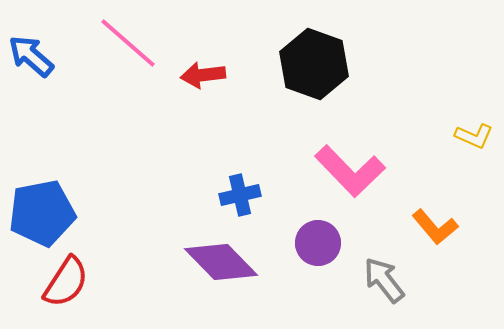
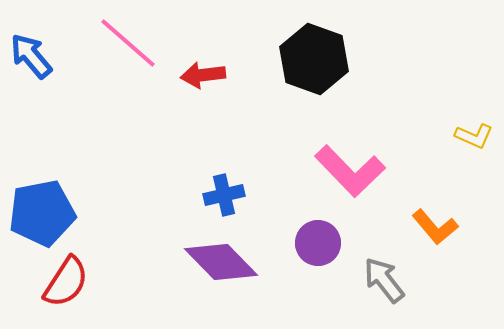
blue arrow: rotated 9 degrees clockwise
black hexagon: moved 5 px up
blue cross: moved 16 px left
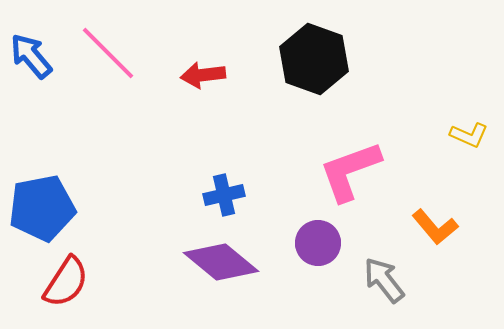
pink line: moved 20 px left, 10 px down; rotated 4 degrees clockwise
yellow L-shape: moved 5 px left, 1 px up
pink L-shape: rotated 114 degrees clockwise
blue pentagon: moved 5 px up
purple diamond: rotated 6 degrees counterclockwise
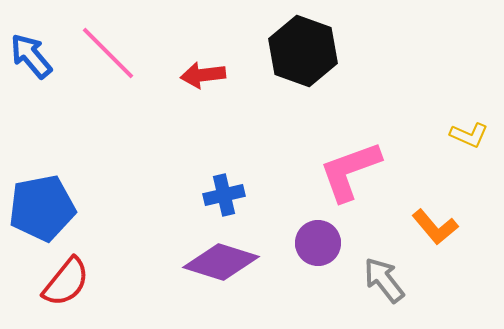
black hexagon: moved 11 px left, 8 px up
purple diamond: rotated 22 degrees counterclockwise
red semicircle: rotated 6 degrees clockwise
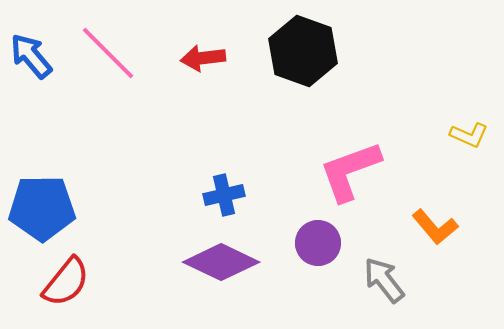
red arrow: moved 17 px up
blue pentagon: rotated 10 degrees clockwise
purple diamond: rotated 8 degrees clockwise
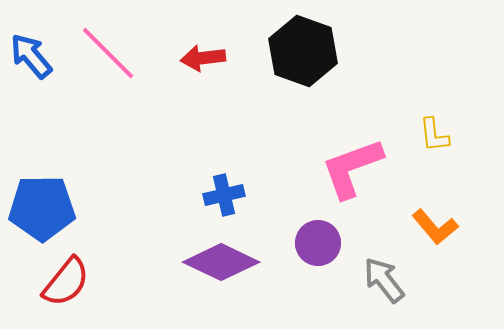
yellow L-shape: moved 35 px left; rotated 60 degrees clockwise
pink L-shape: moved 2 px right, 3 px up
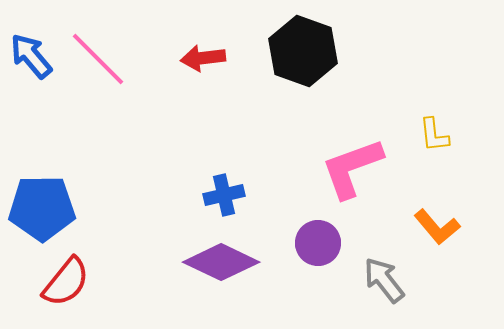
pink line: moved 10 px left, 6 px down
orange L-shape: moved 2 px right
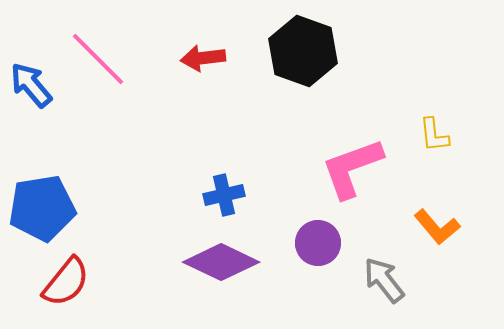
blue arrow: moved 29 px down
blue pentagon: rotated 8 degrees counterclockwise
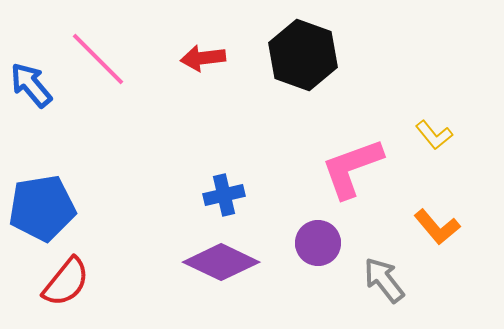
black hexagon: moved 4 px down
yellow L-shape: rotated 33 degrees counterclockwise
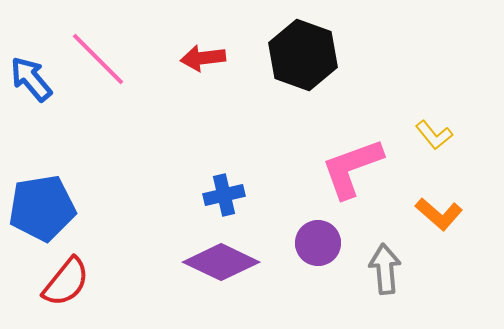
blue arrow: moved 6 px up
orange L-shape: moved 2 px right, 13 px up; rotated 9 degrees counterclockwise
gray arrow: moved 1 px right, 11 px up; rotated 33 degrees clockwise
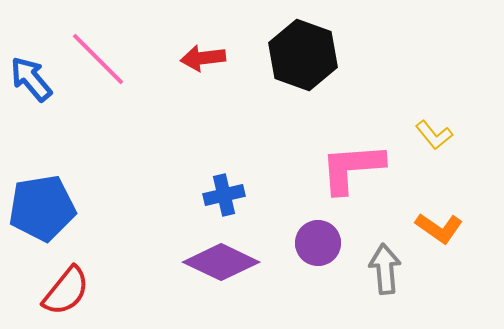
pink L-shape: rotated 16 degrees clockwise
orange L-shape: moved 14 px down; rotated 6 degrees counterclockwise
red semicircle: moved 9 px down
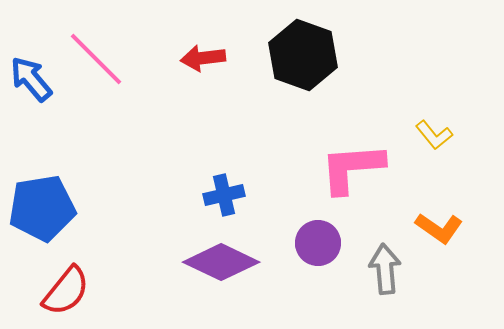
pink line: moved 2 px left
